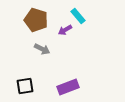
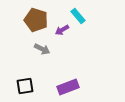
purple arrow: moved 3 px left
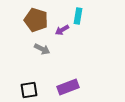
cyan rectangle: rotated 49 degrees clockwise
black square: moved 4 px right, 4 px down
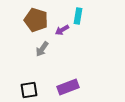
gray arrow: rotated 98 degrees clockwise
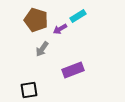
cyan rectangle: rotated 49 degrees clockwise
purple arrow: moved 2 px left, 1 px up
purple rectangle: moved 5 px right, 17 px up
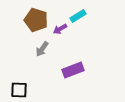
black square: moved 10 px left; rotated 12 degrees clockwise
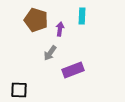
cyan rectangle: moved 4 px right; rotated 56 degrees counterclockwise
purple arrow: rotated 128 degrees clockwise
gray arrow: moved 8 px right, 4 px down
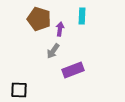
brown pentagon: moved 3 px right, 1 px up
gray arrow: moved 3 px right, 2 px up
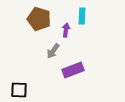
purple arrow: moved 6 px right, 1 px down
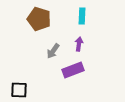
purple arrow: moved 13 px right, 14 px down
